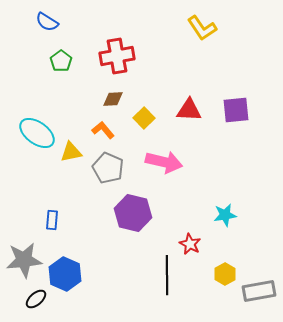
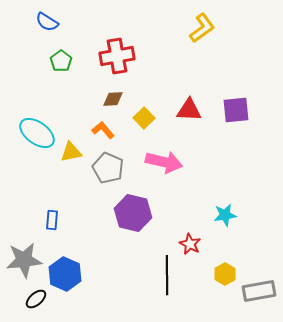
yellow L-shape: rotated 92 degrees counterclockwise
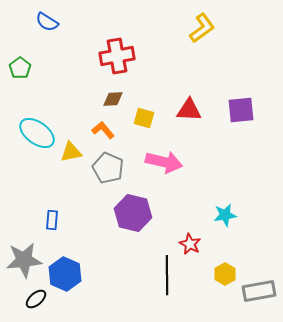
green pentagon: moved 41 px left, 7 px down
purple square: moved 5 px right
yellow square: rotated 30 degrees counterclockwise
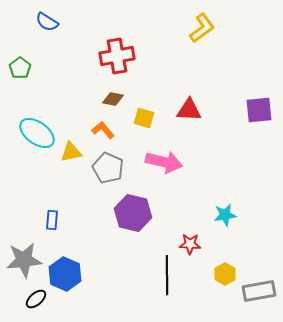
brown diamond: rotated 15 degrees clockwise
purple square: moved 18 px right
red star: rotated 25 degrees counterclockwise
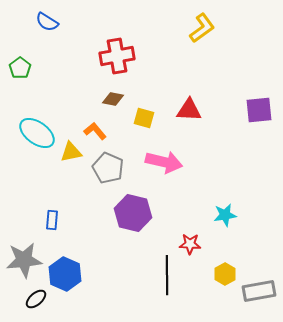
orange L-shape: moved 8 px left, 1 px down
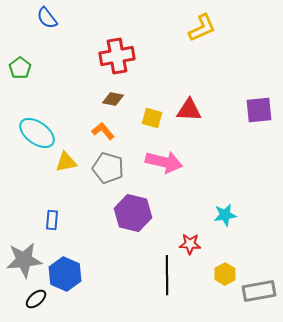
blue semicircle: moved 4 px up; rotated 20 degrees clockwise
yellow L-shape: rotated 12 degrees clockwise
yellow square: moved 8 px right
orange L-shape: moved 8 px right
yellow triangle: moved 5 px left, 10 px down
gray pentagon: rotated 8 degrees counterclockwise
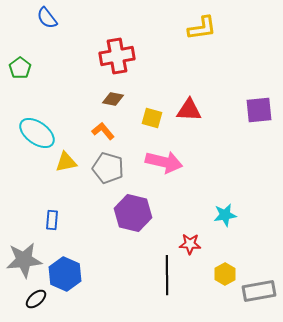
yellow L-shape: rotated 16 degrees clockwise
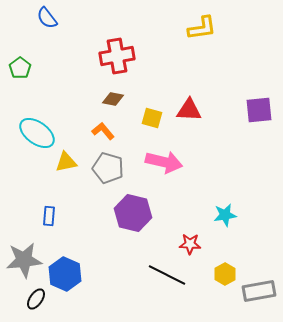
blue rectangle: moved 3 px left, 4 px up
black line: rotated 63 degrees counterclockwise
black ellipse: rotated 15 degrees counterclockwise
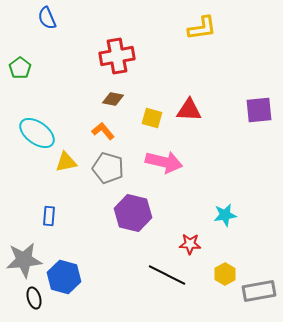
blue semicircle: rotated 15 degrees clockwise
blue hexagon: moved 1 px left, 3 px down; rotated 8 degrees counterclockwise
black ellipse: moved 2 px left, 1 px up; rotated 50 degrees counterclockwise
